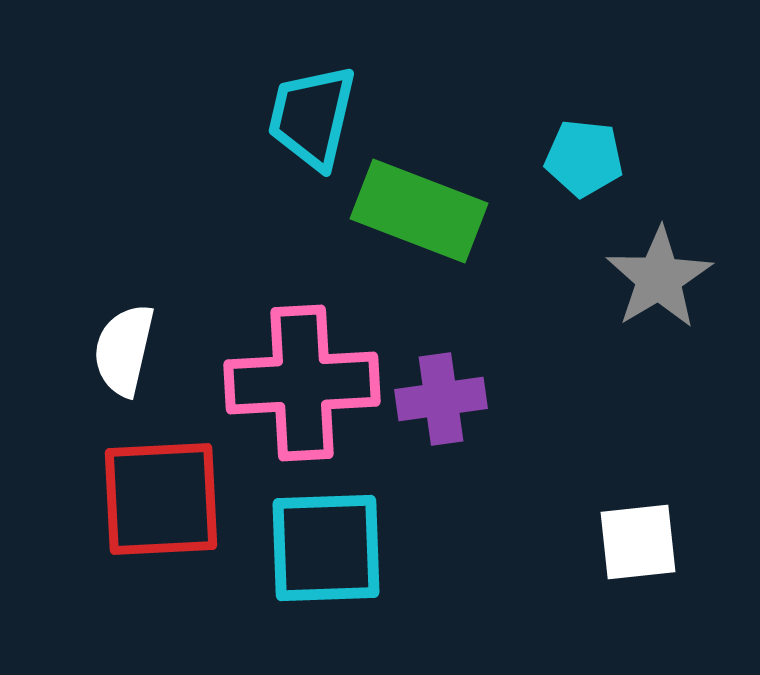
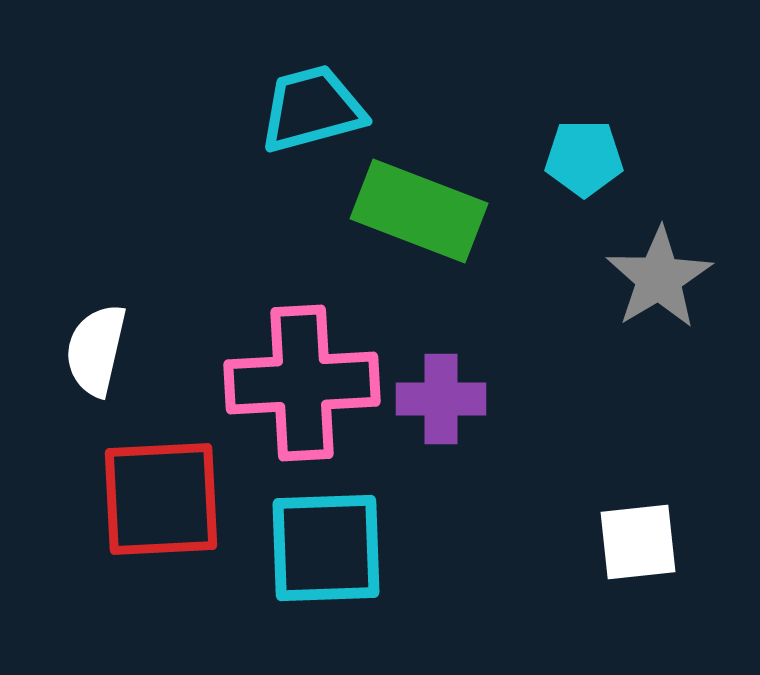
cyan trapezoid: moved 8 px up; rotated 62 degrees clockwise
cyan pentagon: rotated 6 degrees counterclockwise
white semicircle: moved 28 px left
purple cross: rotated 8 degrees clockwise
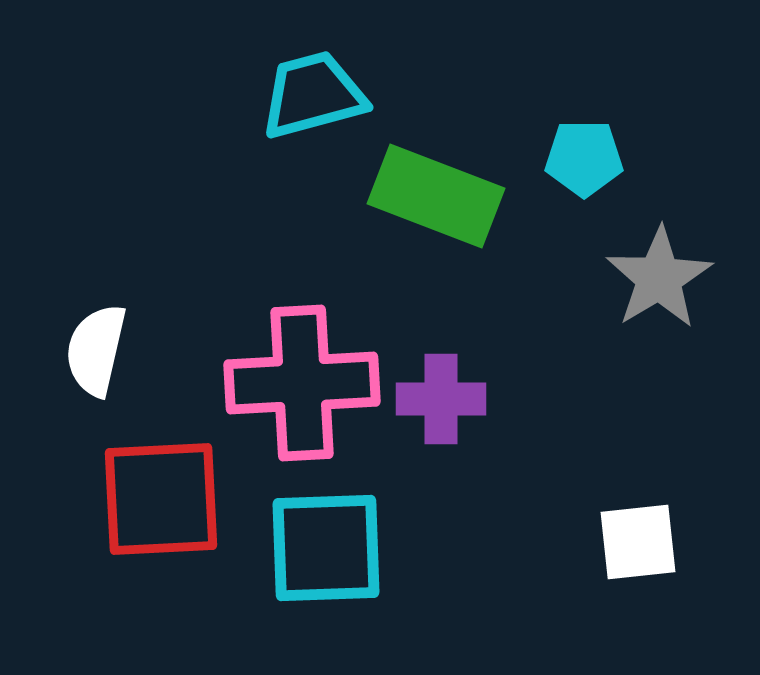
cyan trapezoid: moved 1 px right, 14 px up
green rectangle: moved 17 px right, 15 px up
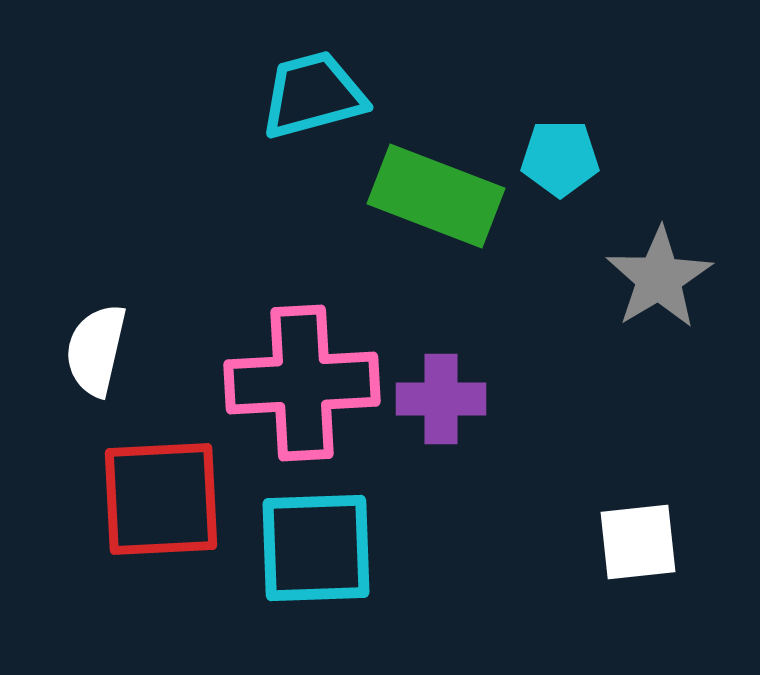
cyan pentagon: moved 24 px left
cyan square: moved 10 px left
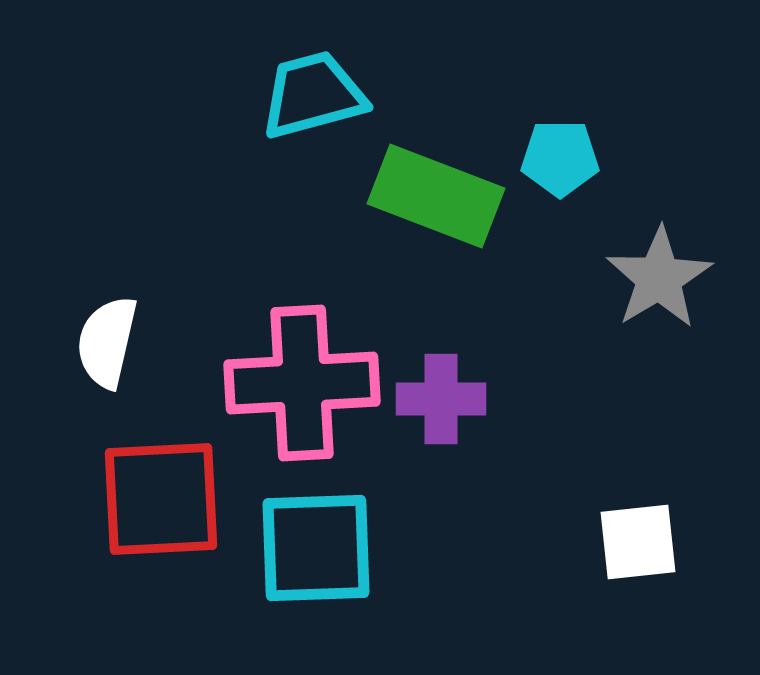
white semicircle: moved 11 px right, 8 px up
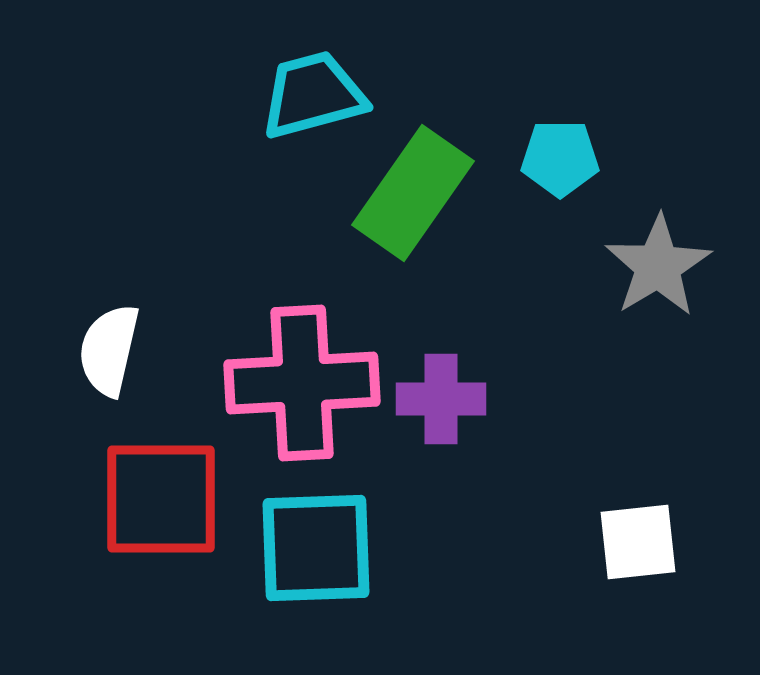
green rectangle: moved 23 px left, 3 px up; rotated 76 degrees counterclockwise
gray star: moved 1 px left, 12 px up
white semicircle: moved 2 px right, 8 px down
red square: rotated 3 degrees clockwise
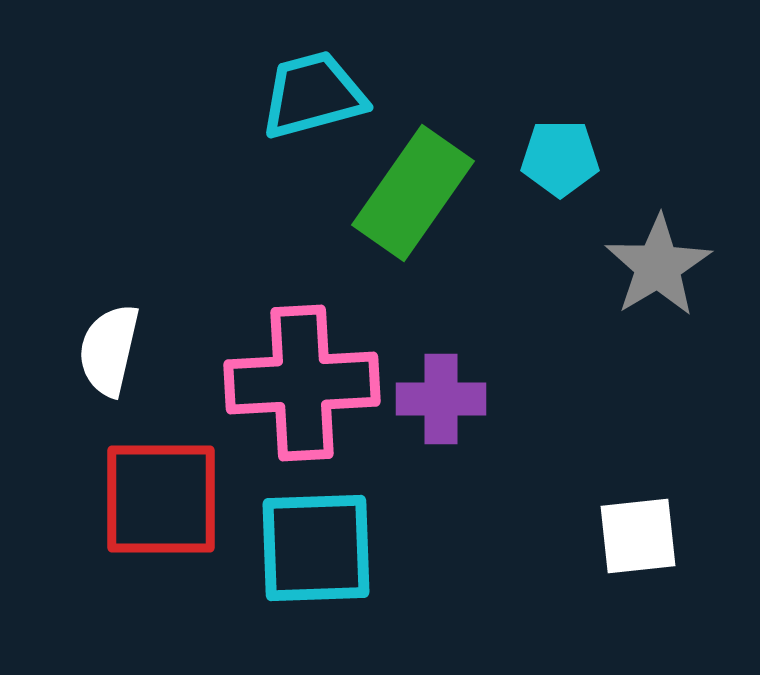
white square: moved 6 px up
